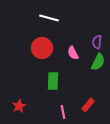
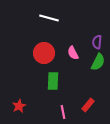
red circle: moved 2 px right, 5 px down
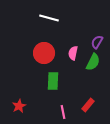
purple semicircle: rotated 24 degrees clockwise
pink semicircle: rotated 40 degrees clockwise
green semicircle: moved 5 px left
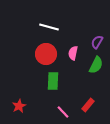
white line: moved 9 px down
red circle: moved 2 px right, 1 px down
green semicircle: moved 3 px right, 3 px down
pink line: rotated 32 degrees counterclockwise
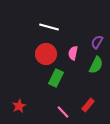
green rectangle: moved 3 px right, 3 px up; rotated 24 degrees clockwise
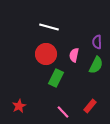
purple semicircle: rotated 32 degrees counterclockwise
pink semicircle: moved 1 px right, 2 px down
red rectangle: moved 2 px right, 1 px down
